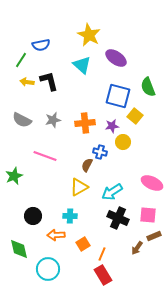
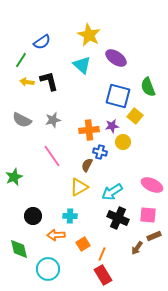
blue semicircle: moved 1 px right, 3 px up; rotated 24 degrees counterclockwise
orange cross: moved 4 px right, 7 px down
pink line: moved 7 px right; rotated 35 degrees clockwise
green star: moved 1 px down
pink ellipse: moved 2 px down
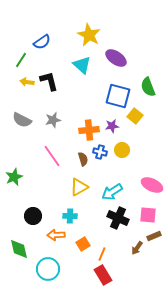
yellow circle: moved 1 px left, 8 px down
brown semicircle: moved 4 px left, 6 px up; rotated 136 degrees clockwise
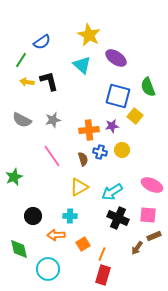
red rectangle: rotated 48 degrees clockwise
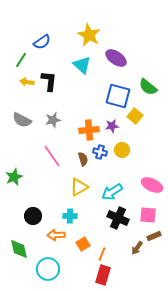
black L-shape: rotated 20 degrees clockwise
green semicircle: rotated 30 degrees counterclockwise
